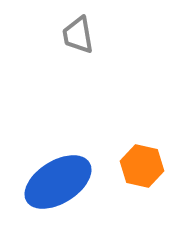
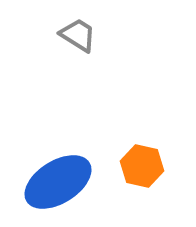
gray trapezoid: rotated 132 degrees clockwise
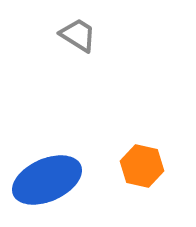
blue ellipse: moved 11 px left, 2 px up; rotated 8 degrees clockwise
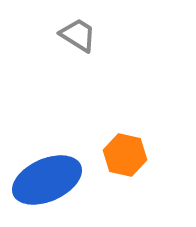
orange hexagon: moved 17 px left, 11 px up
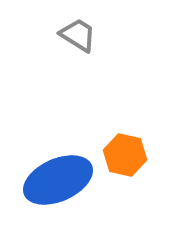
blue ellipse: moved 11 px right
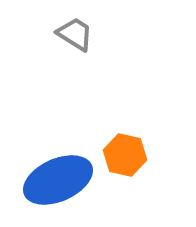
gray trapezoid: moved 3 px left, 1 px up
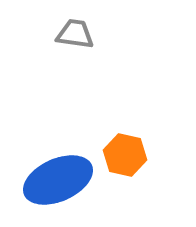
gray trapezoid: rotated 24 degrees counterclockwise
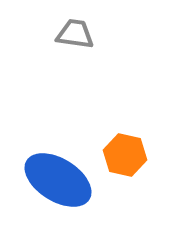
blue ellipse: rotated 56 degrees clockwise
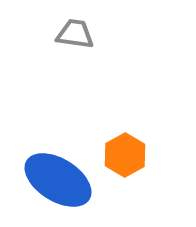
orange hexagon: rotated 18 degrees clockwise
